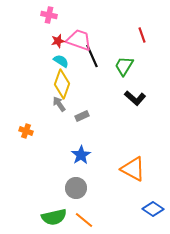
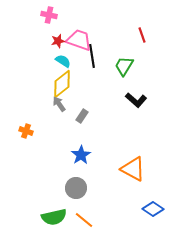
black line: rotated 15 degrees clockwise
cyan semicircle: moved 2 px right
yellow diamond: rotated 32 degrees clockwise
black L-shape: moved 1 px right, 2 px down
gray rectangle: rotated 32 degrees counterclockwise
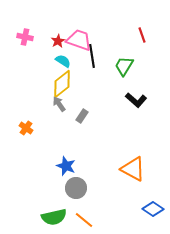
pink cross: moved 24 px left, 22 px down
red star: rotated 16 degrees counterclockwise
orange cross: moved 3 px up; rotated 16 degrees clockwise
blue star: moved 15 px left, 11 px down; rotated 18 degrees counterclockwise
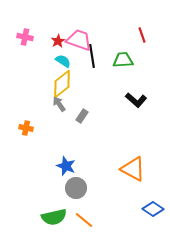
green trapezoid: moved 1 px left, 6 px up; rotated 55 degrees clockwise
orange cross: rotated 24 degrees counterclockwise
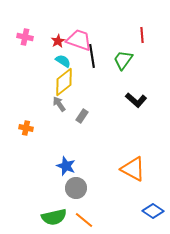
red line: rotated 14 degrees clockwise
green trapezoid: rotated 50 degrees counterclockwise
yellow diamond: moved 2 px right, 2 px up
blue diamond: moved 2 px down
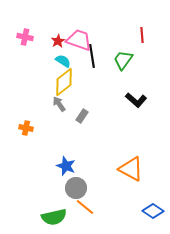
orange triangle: moved 2 px left
orange line: moved 1 px right, 13 px up
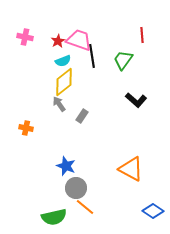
cyan semicircle: rotated 126 degrees clockwise
